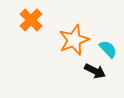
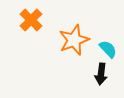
black arrow: moved 6 px right, 3 px down; rotated 70 degrees clockwise
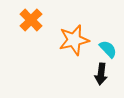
orange star: rotated 8 degrees clockwise
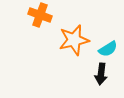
orange cross: moved 9 px right, 5 px up; rotated 25 degrees counterclockwise
cyan semicircle: rotated 102 degrees clockwise
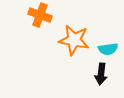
orange star: rotated 24 degrees clockwise
cyan semicircle: rotated 24 degrees clockwise
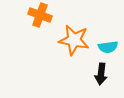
cyan semicircle: moved 2 px up
